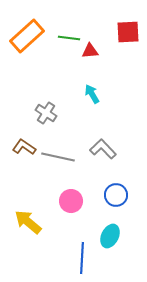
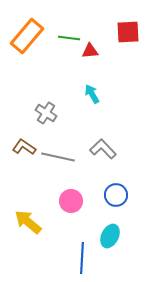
orange rectangle: rotated 8 degrees counterclockwise
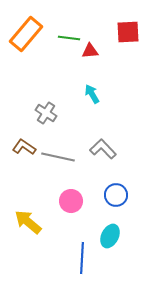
orange rectangle: moved 1 px left, 2 px up
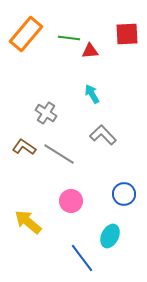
red square: moved 1 px left, 2 px down
gray L-shape: moved 14 px up
gray line: moved 1 px right, 3 px up; rotated 20 degrees clockwise
blue circle: moved 8 px right, 1 px up
blue line: rotated 40 degrees counterclockwise
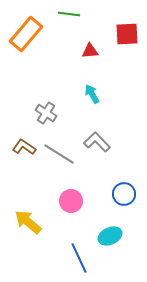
green line: moved 24 px up
gray L-shape: moved 6 px left, 7 px down
cyan ellipse: rotated 40 degrees clockwise
blue line: moved 3 px left; rotated 12 degrees clockwise
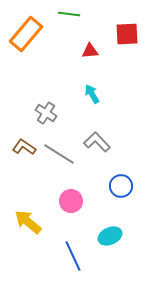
blue circle: moved 3 px left, 8 px up
blue line: moved 6 px left, 2 px up
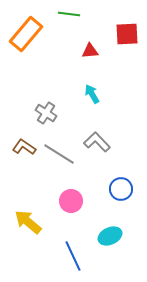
blue circle: moved 3 px down
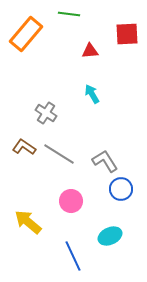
gray L-shape: moved 8 px right, 19 px down; rotated 12 degrees clockwise
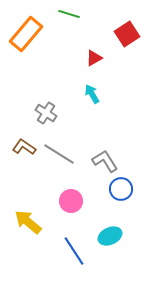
green line: rotated 10 degrees clockwise
red square: rotated 30 degrees counterclockwise
red triangle: moved 4 px right, 7 px down; rotated 24 degrees counterclockwise
blue line: moved 1 px right, 5 px up; rotated 8 degrees counterclockwise
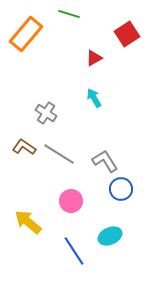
cyan arrow: moved 2 px right, 4 px down
